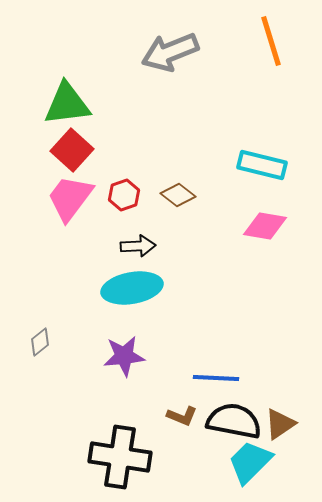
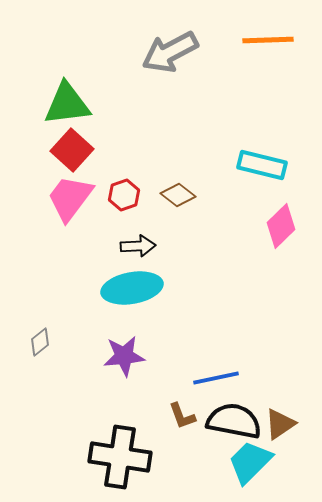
orange line: moved 3 px left, 1 px up; rotated 75 degrees counterclockwise
gray arrow: rotated 6 degrees counterclockwise
pink diamond: moved 16 px right; rotated 54 degrees counterclockwise
blue line: rotated 15 degrees counterclockwise
brown L-shape: rotated 48 degrees clockwise
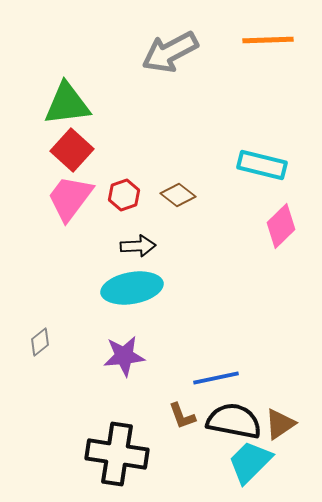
black cross: moved 3 px left, 3 px up
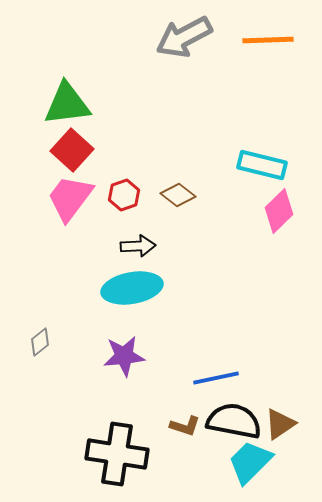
gray arrow: moved 14 px right, 15 px up
pink diamond: moved 2 px left, 15 px up
brown L-shape: moved 3 px right, 10 px down; rotated 52 degrees counterclockwise
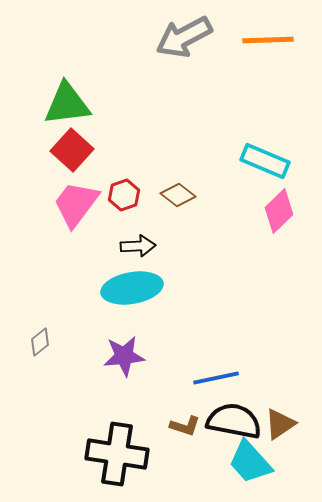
cyan rectangle: moved 3 px right, 4 px up; rotated 9 degrees clockwise
pink trapezoid: moved 6 px right, 6 px down
cyan trapezoid: rotated 87 degrees counterclockwise
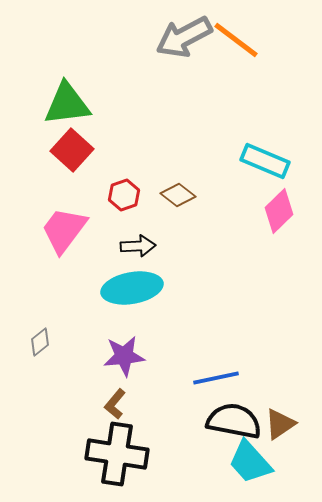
orange line: moved 32 px left; rotated 39 degrees clockwise
pink trapezoid: moved 12 px left, 26 px down
brown L-shape: moved 70 px left, 22 px up; rotated 112 degrees clockwise
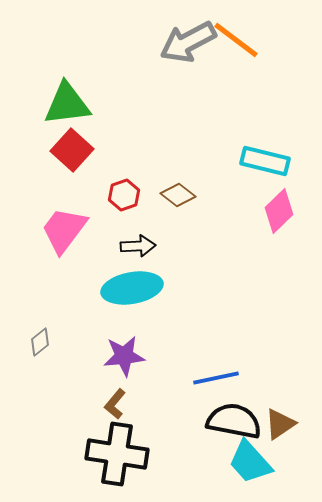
gray arrow: moved 4 px right, 5 px down
cyan rectangle: rotated 9 degrees counterclockwise
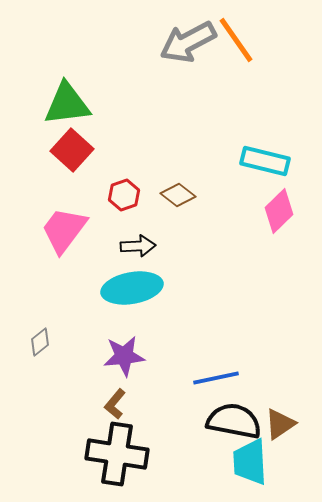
orange line: rotated 18 degrees clockwise
cyan trapezoid: rotated 39 degrees clockwise
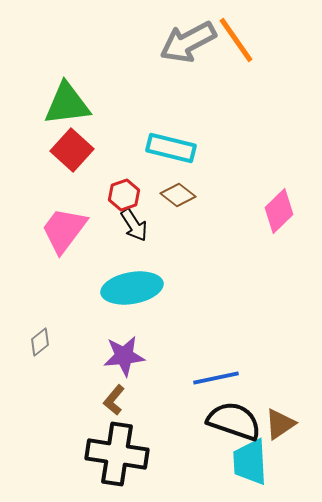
cyan rectangle: moved 94 px left, 13 px up
black arrow: moved 4 px left, 21 px up; rotated 60 degrees clockwise
brown L-shape: moved 1 px left, 4 px up
black semicircle: rotated 8 degrees clockwise
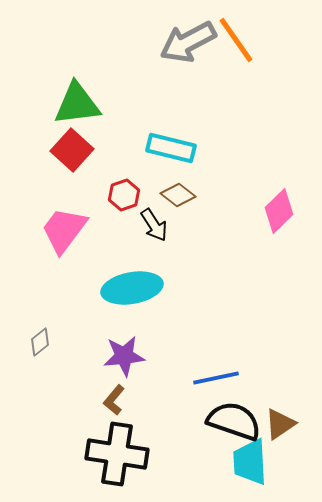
green triangle: moved 10 px right
black arrow: moved 20 px right
